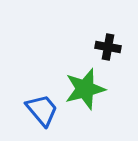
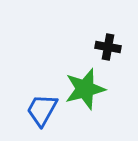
blue trapezoid: rotated 111 degrees counterclockwise
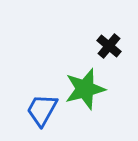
black cross: moved 1 px right, 1 px up; rotated 30 degrees clockwise
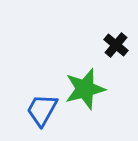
black cross: moved 7 px right, 1 px up
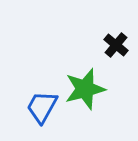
blue trapezoid: moved 3 px up
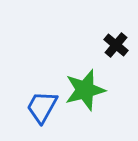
green star: moved 1 px down
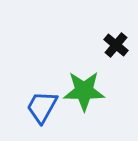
green star: moved 1 px left, 1 px down; rotated 15 degrees clockwise
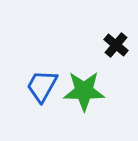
blue trapezoid: moved 21 px up
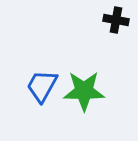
black cross: moved 25 px up; rotated 30 degrees counterclockwise
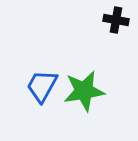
green star: rotated 9 degrees counterclockwise
